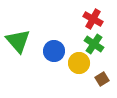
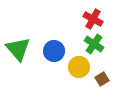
green triangle: moved 8 px down
yellow circle: moved 4 px down
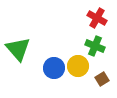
red cross: moved 4 px right, 1 px up
green cross: moved 1 px right, 2 px down; rotated 12 degrees counterclockwise
blue circle: moved 17 px down
yellow circle: moved 1 px left, 1 px up
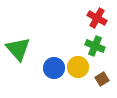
yellow circle: moved 1 px down
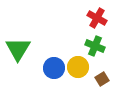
green triangle: rotated 12 degrees clockwise
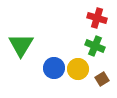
red cross: rotated 12 degrees counterclockwise
green triangle: moved 3 px right, 4 px up
yellow circle: moved 2 px down
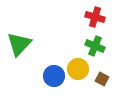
red cross: moved 2 px left, 1 px up
green triangle: moved 2 px left, 1 px up; rotated 12 degrees clockwise
blue circle: moved 8 px down
brown square: rotated 32 degrees counterclockwise
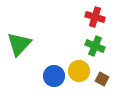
yellow circle: moved 1 px right, 2 px down
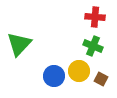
red cross: rotated 12 degrees counterclockwise
green cross: moved 2 px left
brown square: moved 1 px left
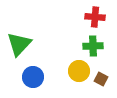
green cross: rotated 24 degrees counterclockwise
blue circle: moved 21 px left, 1 px down
